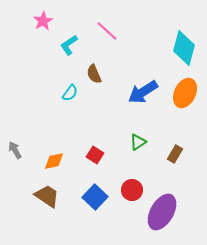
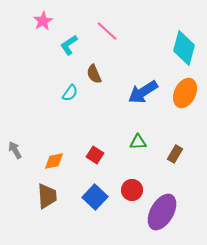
green triangle: rotated 30 degrees clockwise
brown trapezoid: rotated 52 degrees clockwise
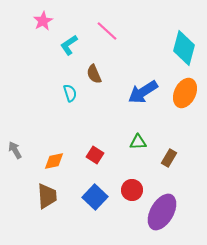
cyan semicircle: rotated 54 degrees counterclockwise
brown rectangle: moved 6 px left, 4 px down
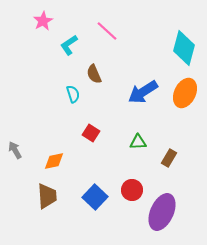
cyan semicircle: moved 3 px right, 1 px down
red square: moved 4 px left, 22 px up
purple ellipse: rotated 6 degrees counterclockwise
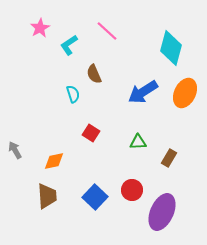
pink star: moved 3 px left, 7 px down
cyan diamond: moved 13 px left
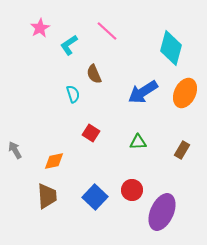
brown rectangle: moved 13 px right, 8 px up
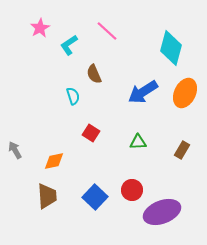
cyan semicircle: moved 2 px down
purple ellipse: rotated 45 degrees clockwise
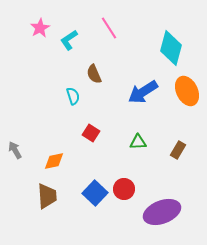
pink line: moved 2 px right, 3 px up; rotated 15 degrees clockwise
cyan L-shape: moved 5 px up
orange ellipse: moved 2 px right, 2 px up; rotated 52 degrees counterclockwise
brown rectangle: moved 4 px left
red circle: moved 8 px left, 1 px up
blue square: moved 4 px up
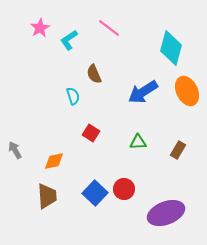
pink line: rotated 20 degrees counterclockwise
purple ellipse: moved 4 px right, 1 px down
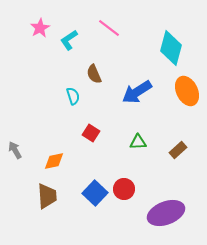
blue arrow: moved 6 px left
brown rectangle: rotated 18 degrees clockwise
